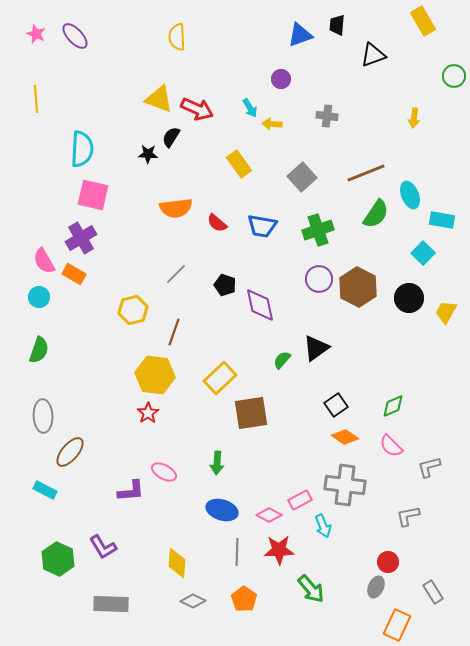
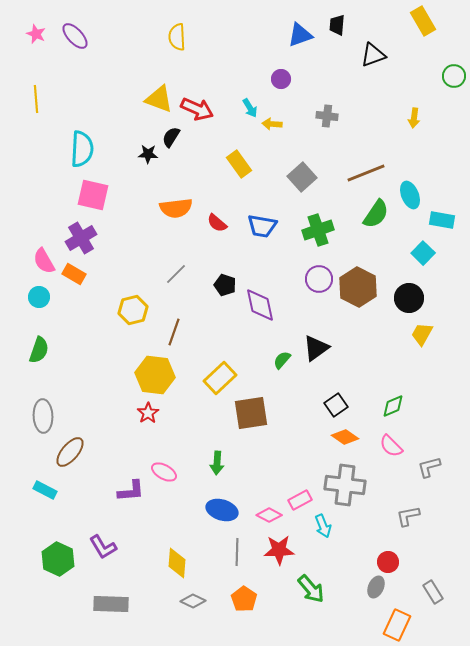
yellow trapezoid at (446, 312): moved 24 px left, 22 px down
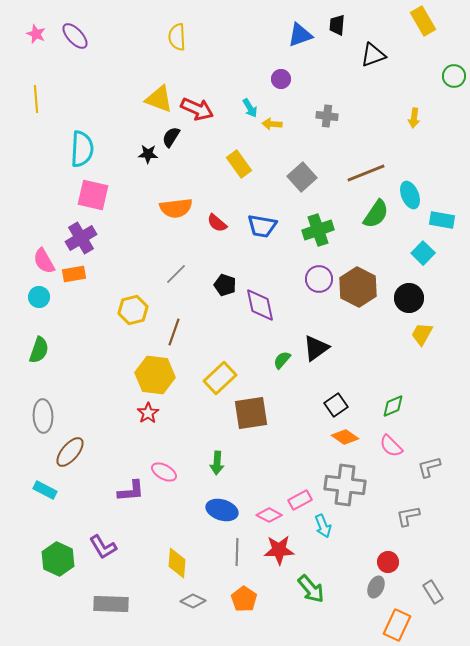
orange rectangle at (74, 274): rotated 40 degrees counterclockwise
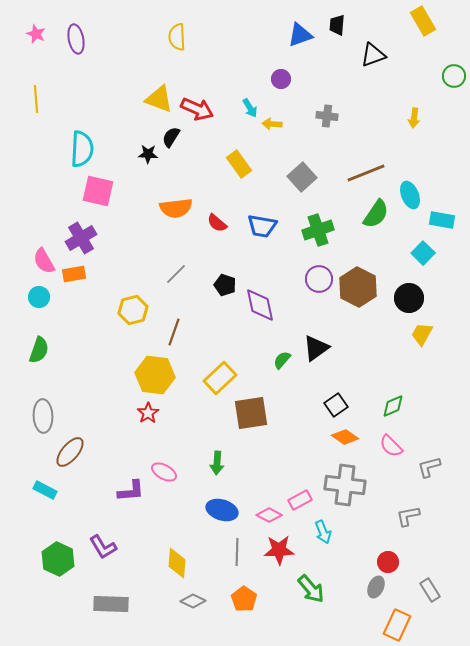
purple ellipse at (75, 36): moved 1 px right, 3 px down; rotated 32 degrees clockwise
pink square at (93, 195): moved 5 px right, 4 px up
cyan arrow at (323, 526): moved 6 px down
gray rectangle at (433, 592): moved 3 px left, 2 px up
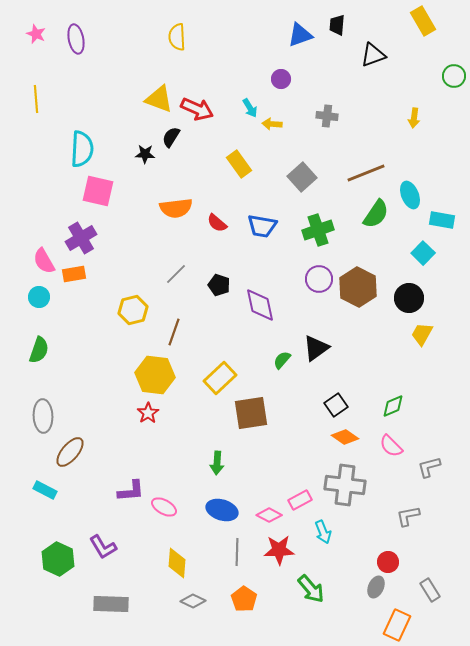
black star at (148, 154): moved 3 px left
black pentagon at (225, 285): moved 6 px left
pink ellipse at (164, 472): moved 35 px down
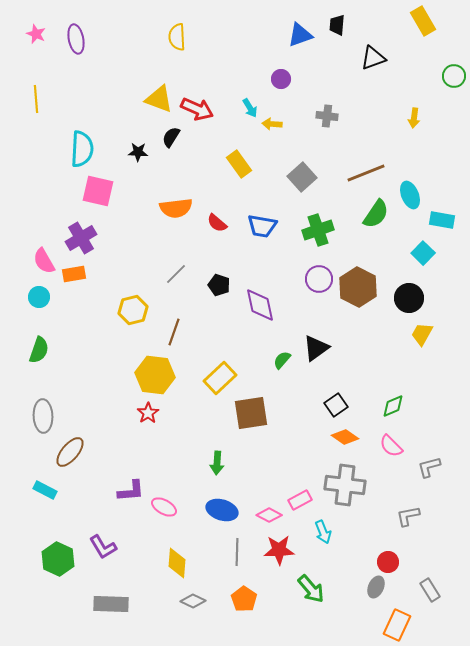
black triangle at (373, 55): moved 3 px down
black star at (145, 154): moved 7 px left, 2 px up
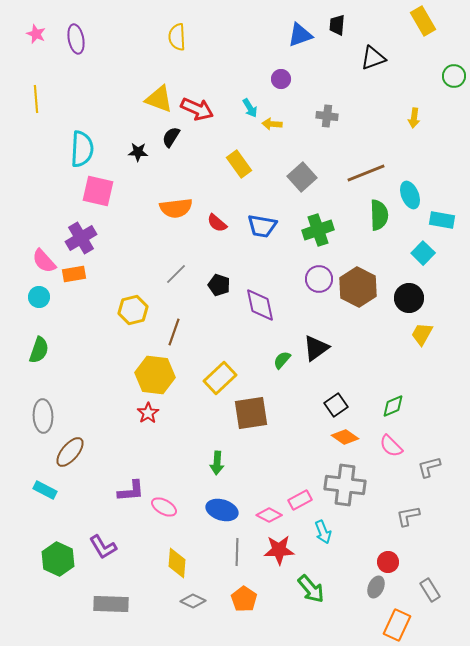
green semicircle at (376, 214): moved 3 px right, 1 px down; rotated 36 degrees counterclockwise
pink semicircle at (44, 261): rotated 12 degrees counterclockwise
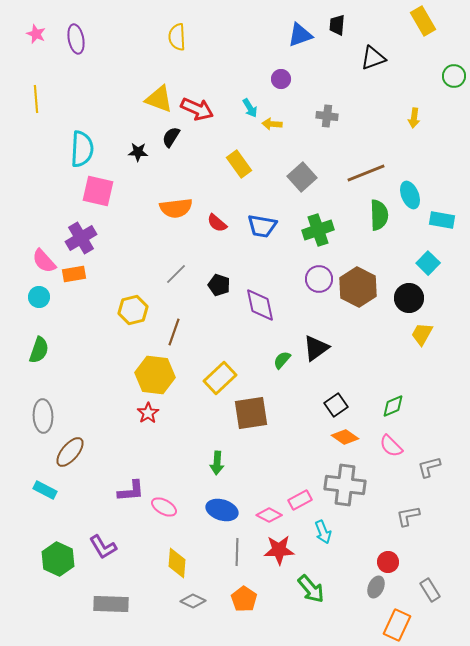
cyan square at (423, 253): moved 5 px right, 10 px down
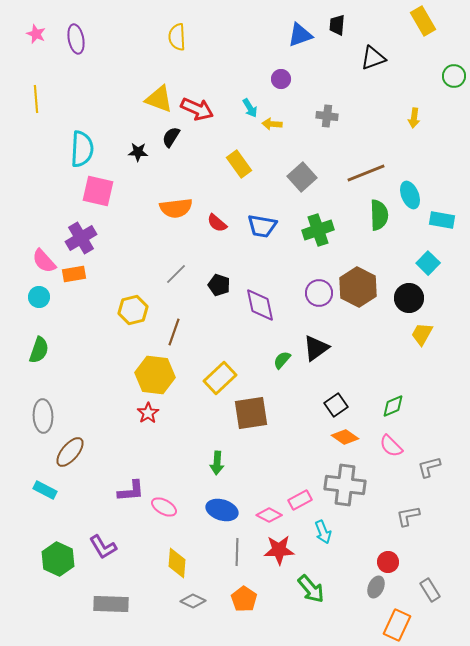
purple circle at (319, 279): moved 14 px down
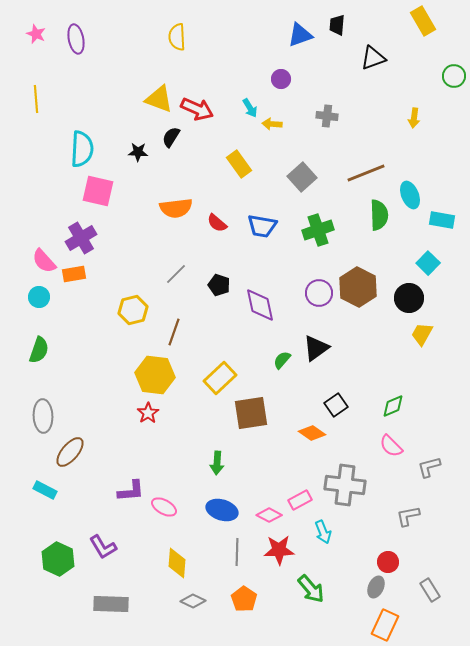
orange diamond at (345, 437): moved 33 px left, 4 px up
orange rectangle at (397, 625): moved 12 px left
